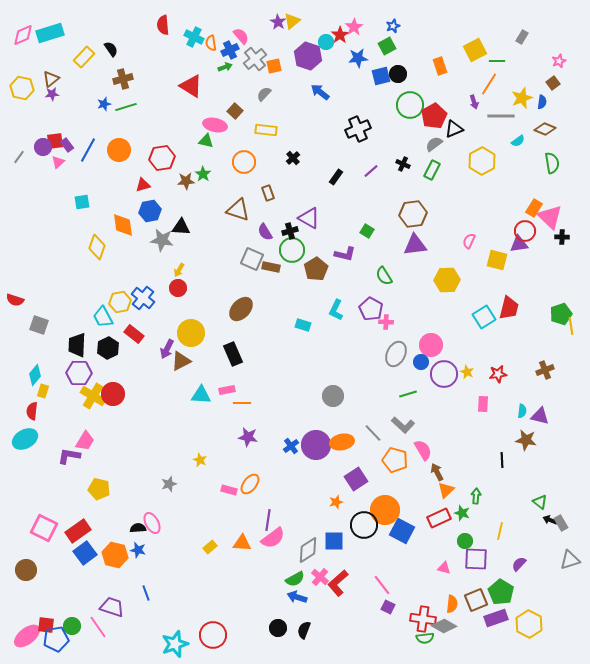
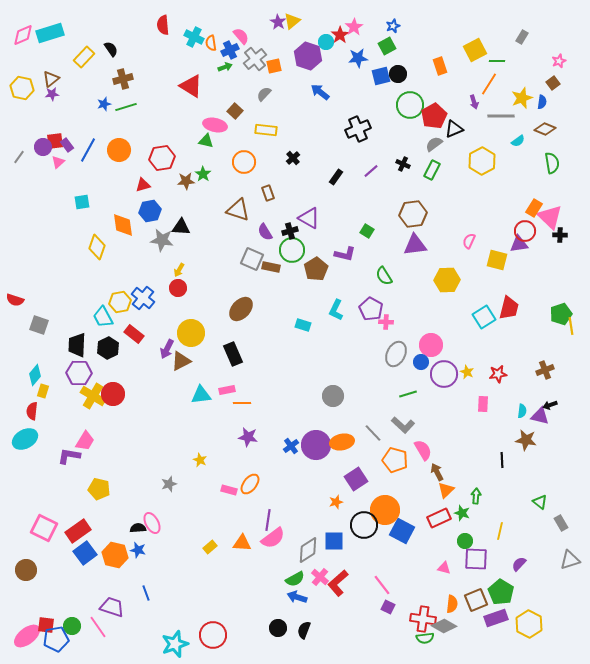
black cross at (562, 237): moved 2 px left, 2 px up
cyan triangle at (201, 395): rotated 10 degrees counterclockwise
black arrow at (550, 520): moved 115 px up; rotated 40 degrees counterclockwise
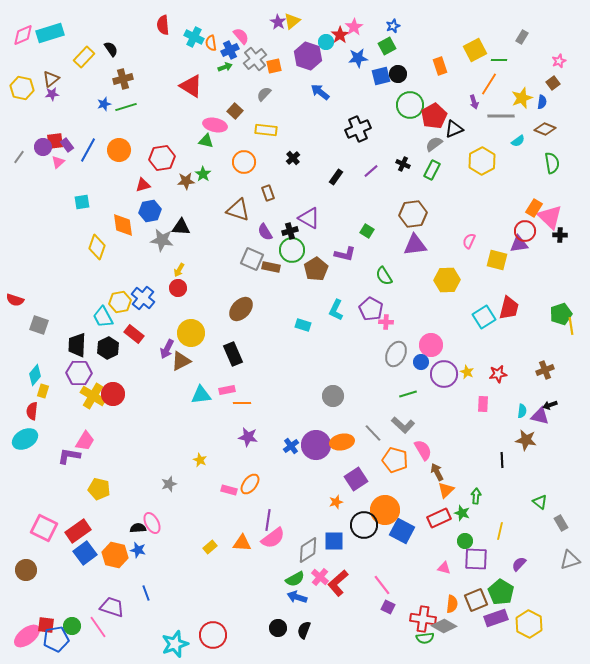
green line at (497, 61): moved 2 px right, 1 px up
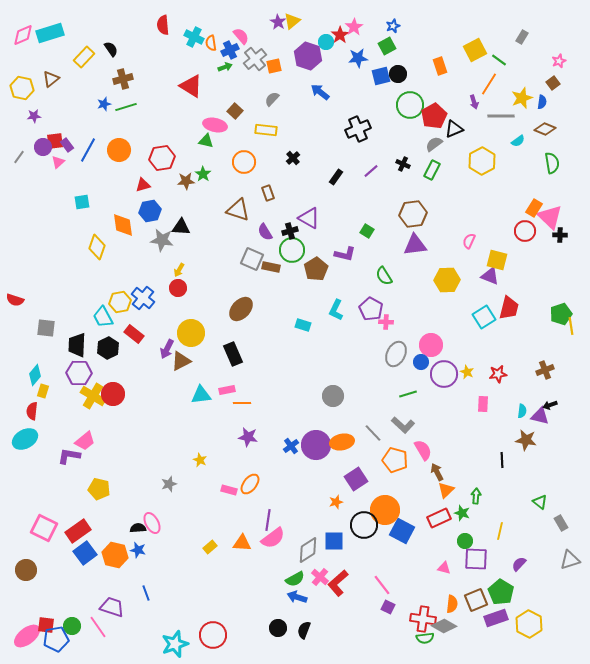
green line at (499, 60): rotated 35 degrees clockwise
purple star at (52, 94): moved 18 px left, 22 px down
gray semicircle at (264, 94): moved 8 px right, 5 px down
purple triangle at (519, 244): moved 29 px left, 32 px down; rotated 30 degrees clockwise
gray square at (39, 325): moved 7 px right, 3 px down; rotated 12 degrees counterclockwise
pink trapezoid at (85, 441): rotated 20 degrees clockwise
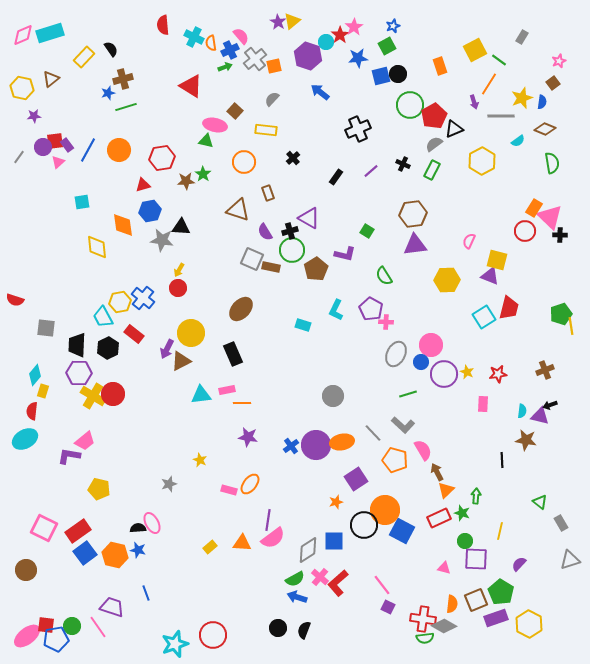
blue star at (104, 104): moved 4 px right, 11 px up
yellow diamond at (97, 247): rotated 25 degrees counterclockwise
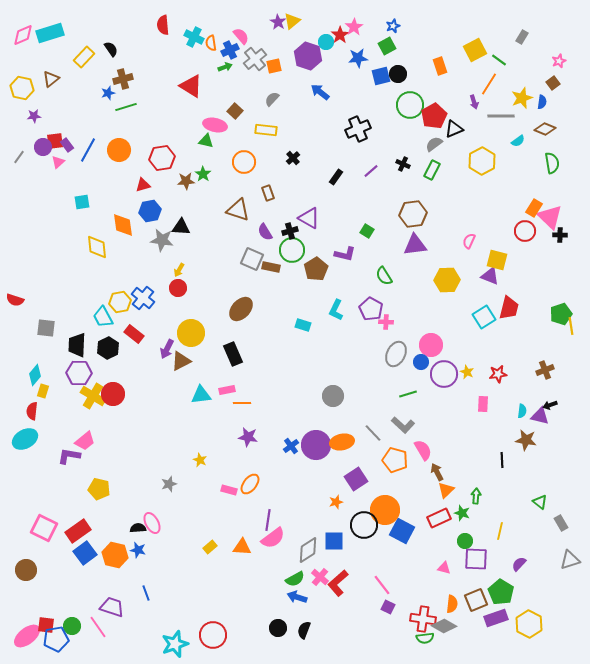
orange triangle at (242, 543): moved 4 px down
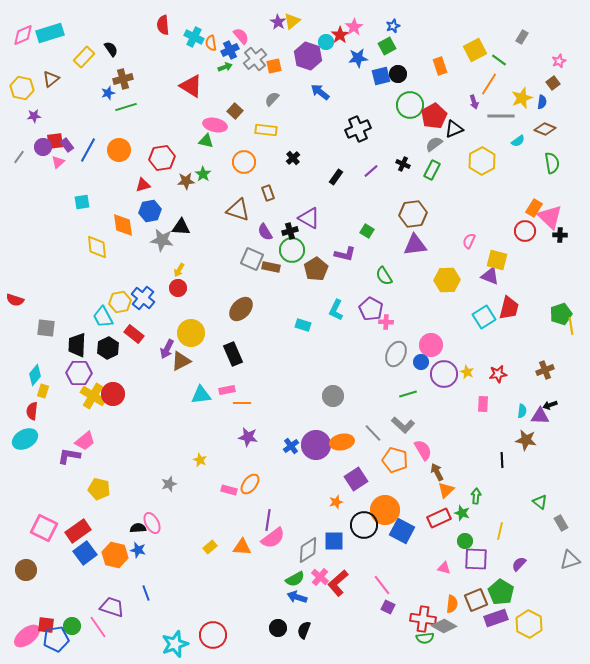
purple triangle at (540, 416): rotated 12 degrees counterclockwise
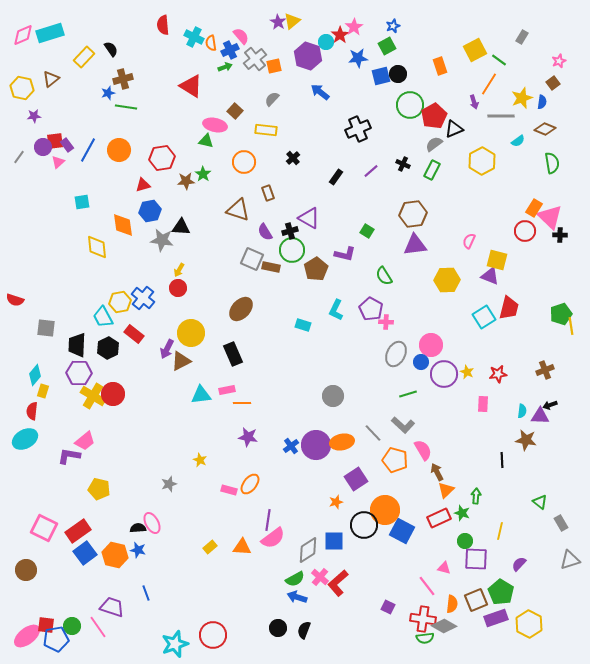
green line at (126, 107): rotated 25 degrees clockwise
pink line at (382, 585): moved 45 px right, 1 px down
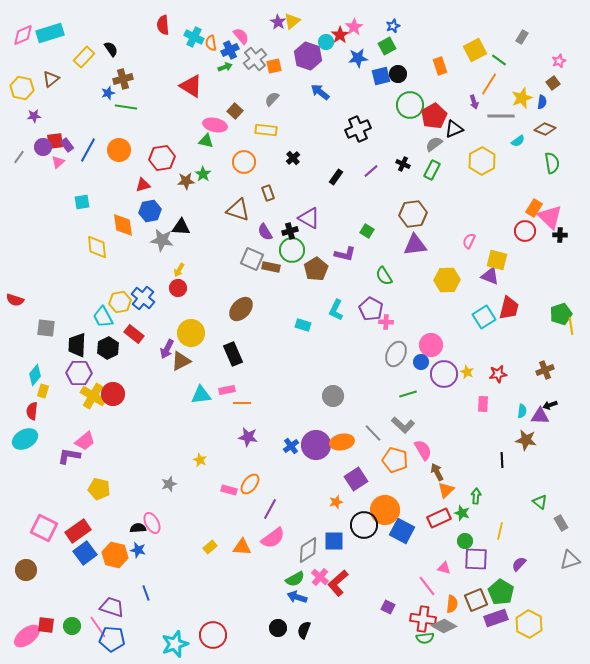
purple line at (268, 520): moved 2 px right, 11 px up; rotated 20 degrees clockwise
blue pentagon at (56, 639): moved 56 px right; rotated 15 degrees clockwise
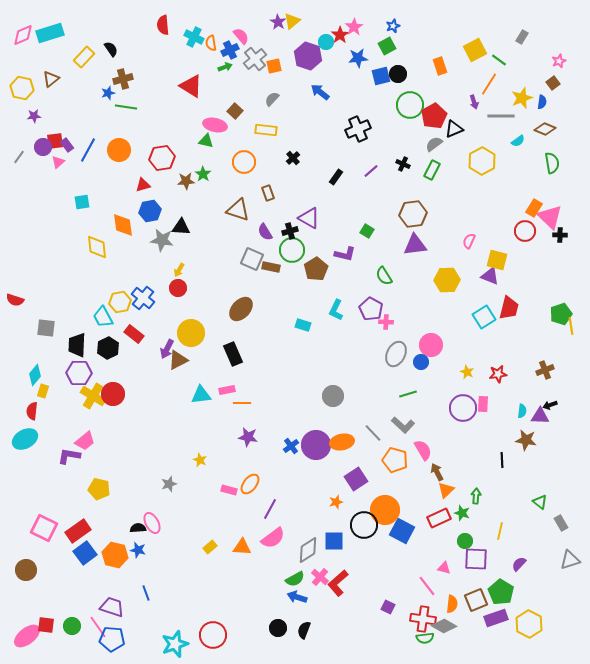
brown triangle at (181, 361): moved 3 px left, 1 px up
purple circle at (444, 374): moved 19 px right, 34 px down
